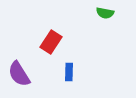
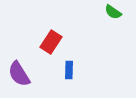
green semicircle: moved 8 px right, 1 px up; rotated 24 degrees clockwise
blue rectangle: moved 2 px up
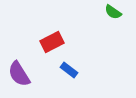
red rectangle: moved 1 px right; rotated 30 degrees clockwise
blue rectangle: rotated 54 degrees counterclockwise
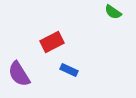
blue rectangle: rotated 12 degrees counterclockwise
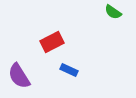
purple semicircle: moved 2 px down
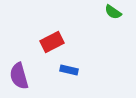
blue rectangle: rotated 12 degrees counterclockwise
purple semicircle: rotated 16 degrees clockwise
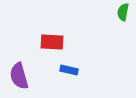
green semicircle: moved 10 px right; rotated 66 degrees clockwise
red rectangle: rotated 30 degrees clockwise
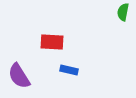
purple semicircle: rotated 16 degrees counterclockwise
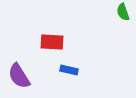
green semicircle: rotated 30 degrees counterclockwise
